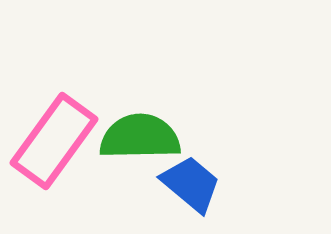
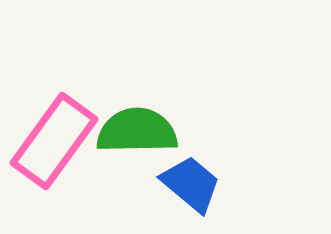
green semicircle: moved 3 px left, 6 px up
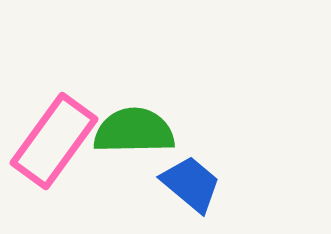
green semicircle: moved 3 px left
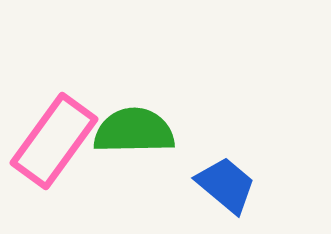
blue trapezoid: moved 35 px right, 1 px down
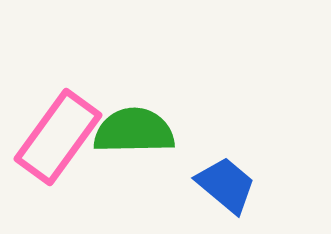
pink rectangle: moved 4 px right, 4 px up
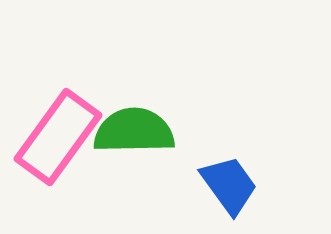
blue trapezoid: moved 3 px right; rotated 14 degrees clockwise
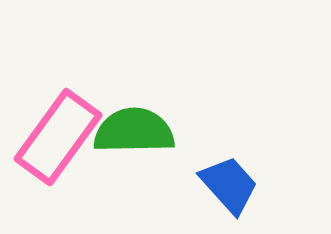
blue trapezoid: rotated 6 degrees counterclockwise
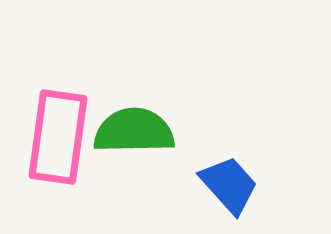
pink rectangle: rotated 28 degrees counterclockwise
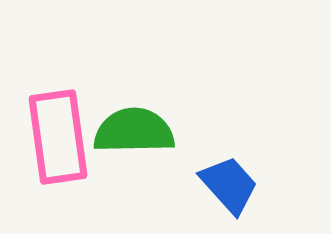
pink rectangle: rotated 16 degrees counterclockwise
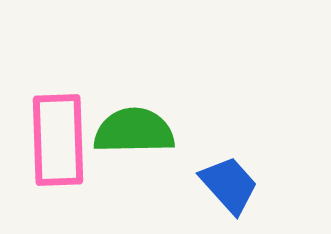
pink rectangle: moved 3 px down; rotated 6 degrees clockwise
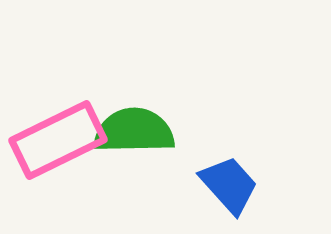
pink rectangle: rotated 66 degrees clockwise
